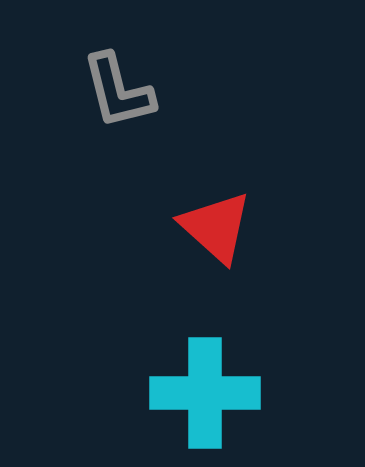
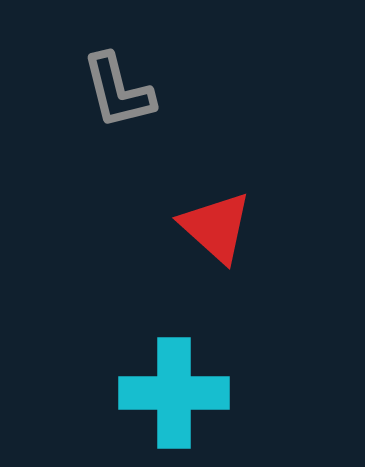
cyan cross: moved 31 px left
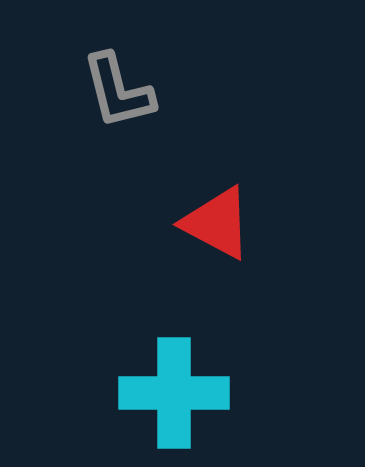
red triangle: moved 1 px right, 4 px up; rotated 14 degrees counterclockwise
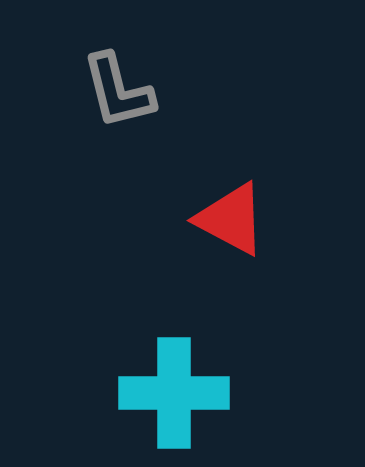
red triangle: moved 14 px right, 4 px up
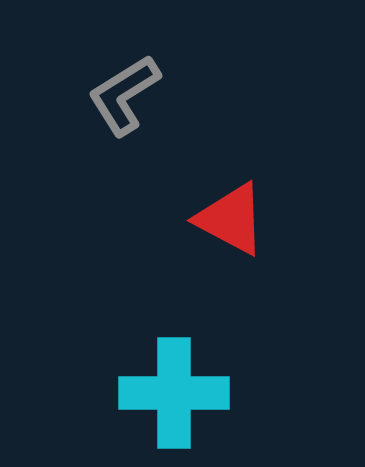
gray L-shape: moved 6 px right, 4 px down; rotated 72 degrees clockwise
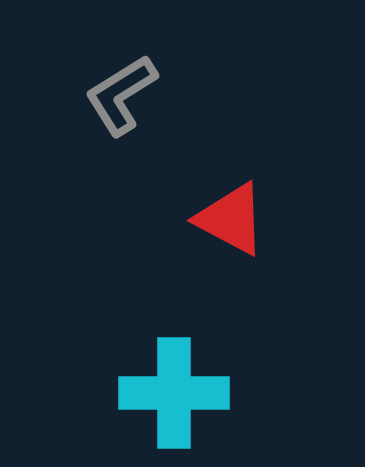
gray L-shape: moved 3 px left
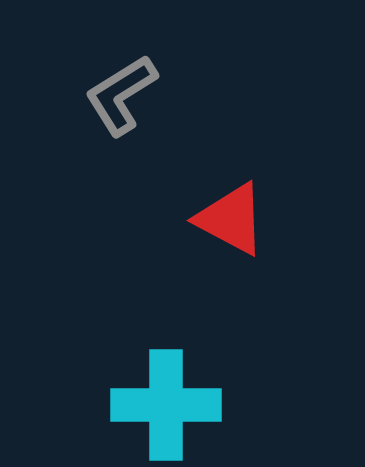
cyan cross: moved 8 px left, 12 px down
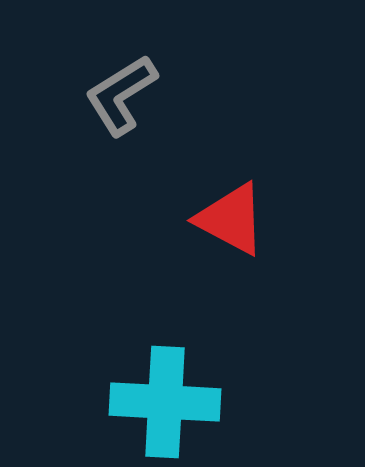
cyan cross: moved 1 px left, 3 px up; rotated 3 degrees clockwise
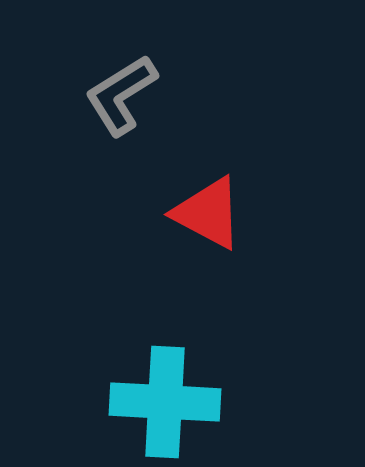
red triangle: moved 23 px left, 6 px up
